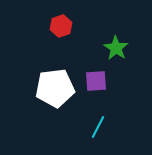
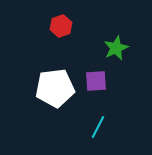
green star: rotated 15 degrees clockwise
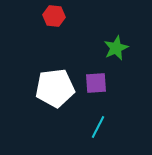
red hexagon: moved 7 px left, 10 px up; rotated 25 degrees clockwise
purple square: moved 2 px down
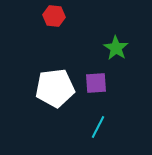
green star: rotated 15 degrees counterclockwise
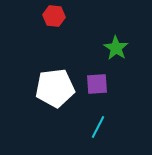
purple square: moved 1 px right, 1 px down
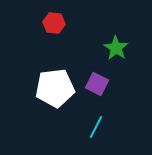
red hexagon: moved 7 px down
purple square: rotated 30 degrees clockwise
cyan line: moved 2 px left
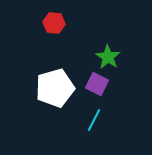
green star: moved 8 px left, 9 px down
white pentagon: rotated 9 degrees counterclockwise
cyan line: moved 2 px left, 7 px up
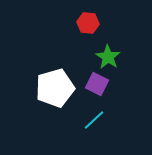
red hexagon: moved 34 px right
cyan line: rotated 20 degrees clockwise
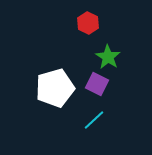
red hexagon: rotated 20 degrees clockwise
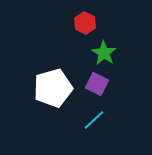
red hexagon: moved 3 px left
green star: moved 4 px left, 4 px up
white pentagon: moved 2 px left
